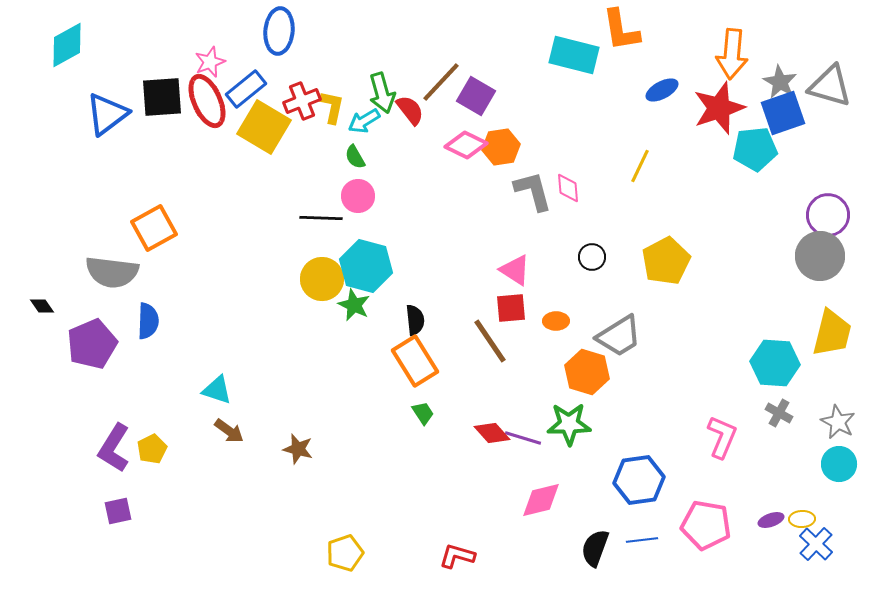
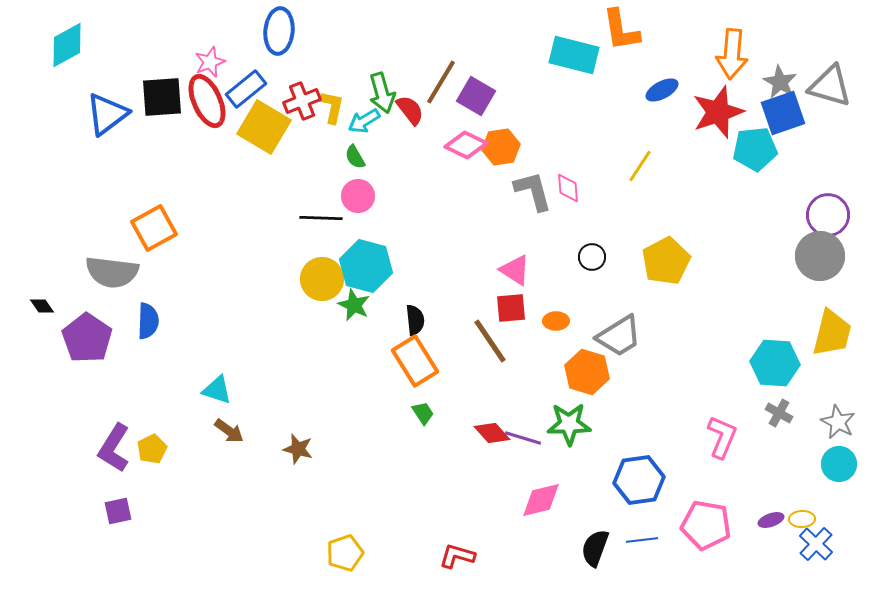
brown line at (441, 82): rotated 12 degrees counterclockwise
red star at (719, 108): moved 1 px left, 4 px down
yellow line at (640, 166): rotated 8 degrees clockwise
purple pentagon at (92, 344): moved 5 px left, 6 px up; rotated 15 degrees counterclockwise
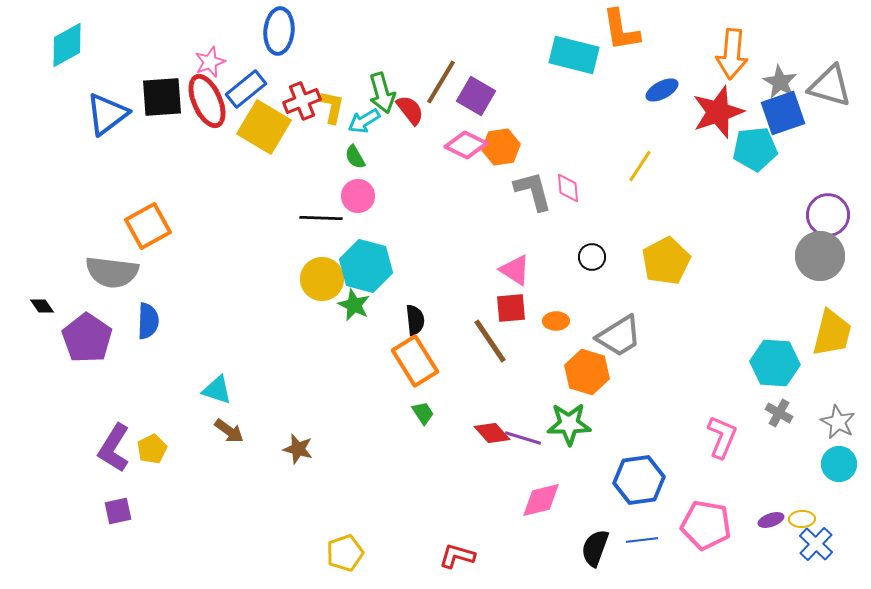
orange square at (154, 228): moved 6 px left, 2 px up
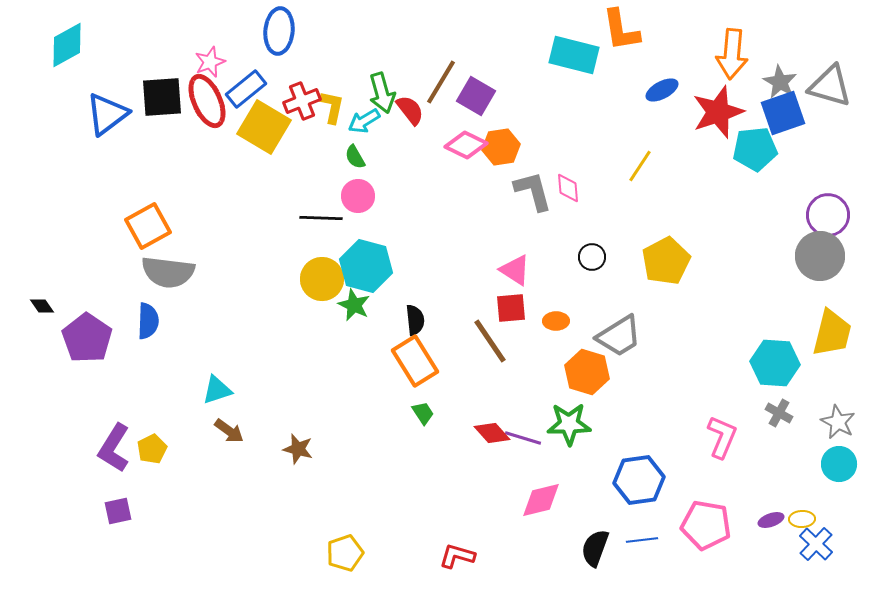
gray semicircle at (112, 272): moved 56 px right
cyan triangle at (217, 390): rotated 36 degrees counterclockwise
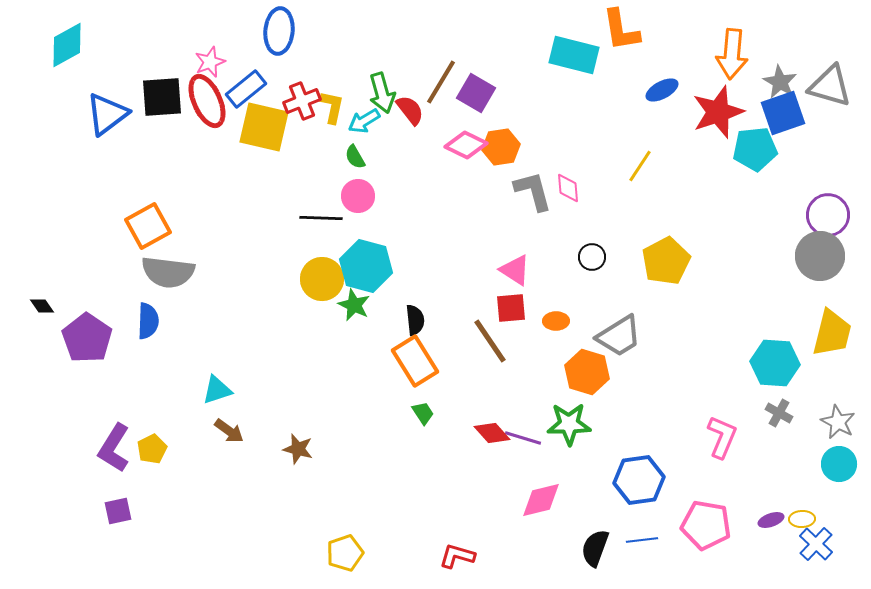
purple square at (476, 96): moved 3 px up
yellow square at (264, 127): rotated 18 degrees counterclockwise
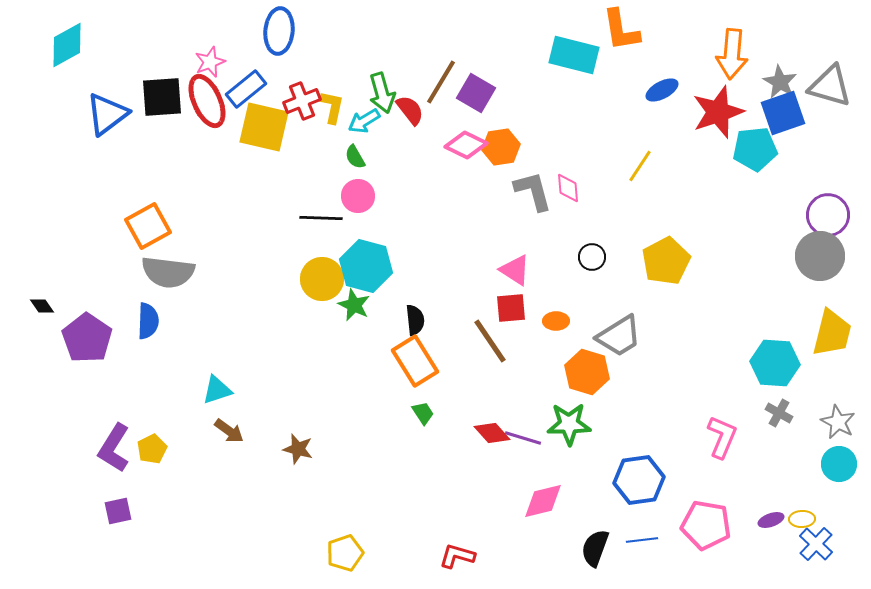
pink diamond at (541, 500): moved 2 px right, 1 px down
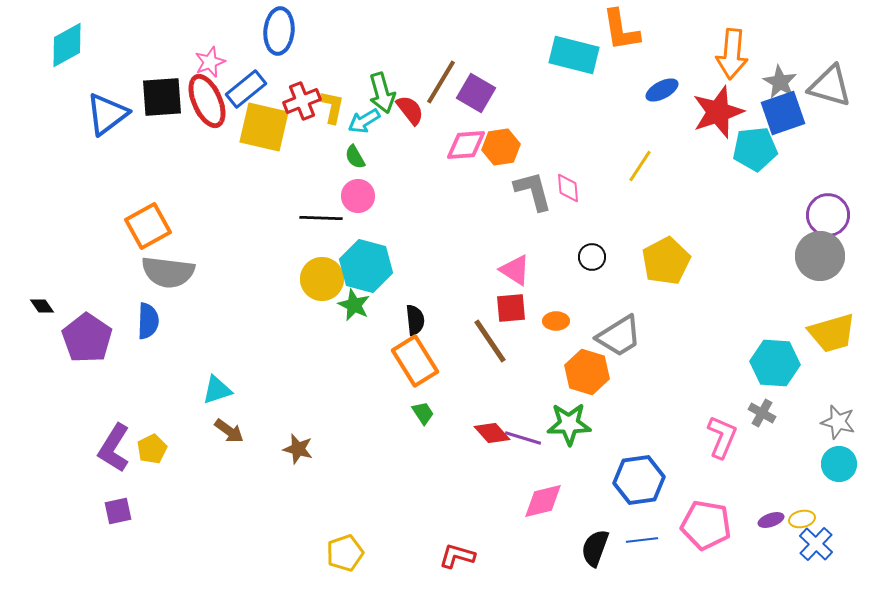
pink diamond at (466, 145): rotated 30 degrees counterclockwise
yellow trapezoid at (832, 333): rotated 60 degrees clockwise
gray cross at (779, 413): moved 17 px left
gray star at (838, 422): rotated 12 degrees counterclockwise
yellow ellipse at (802, 519): rotated 10 degrees counterclockwise
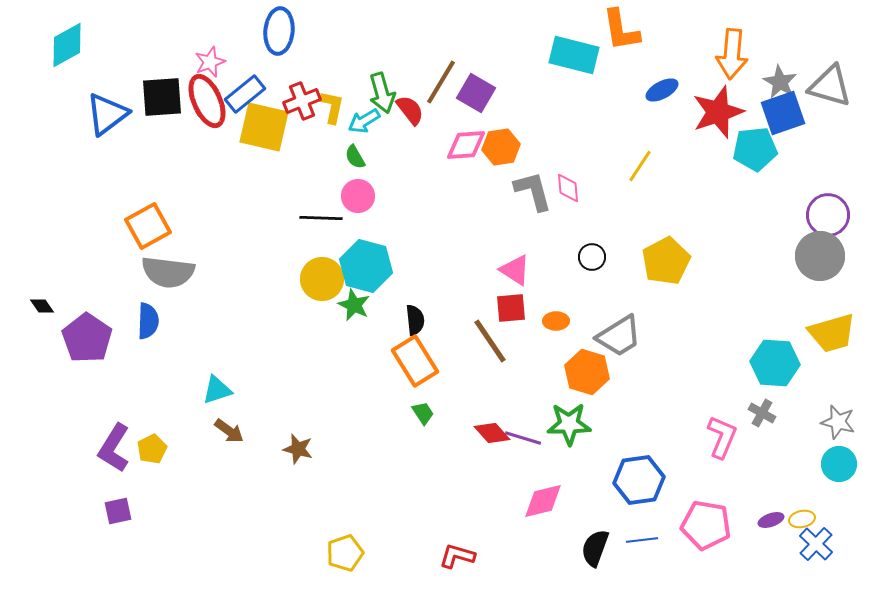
blue rectangle at (246, 89): moved 1 px left, 5 px down
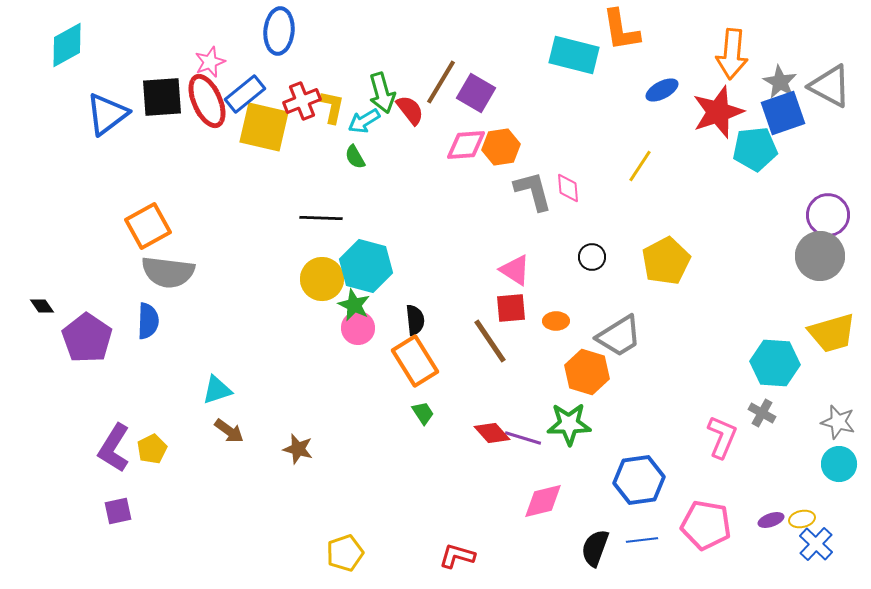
gray triangle at (830, 86): rotated 12 degrees clockwise
pink circle at (358, 196): moved 132 px down
